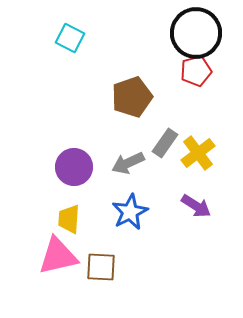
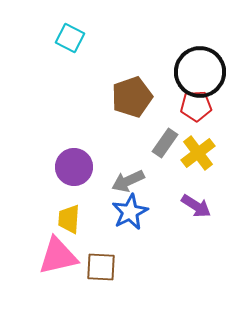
black circle: moved 4 px right, 39 px down
red pentagon: moved 35 px down; rotated 12 degrees clockwise
gray arrow: moved 18 px down
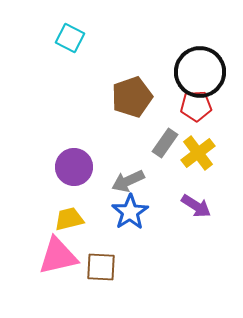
blue star: rotated 6 degrees counterclockwise
yellow trapezoid: rotated 72 degrees clockwise
